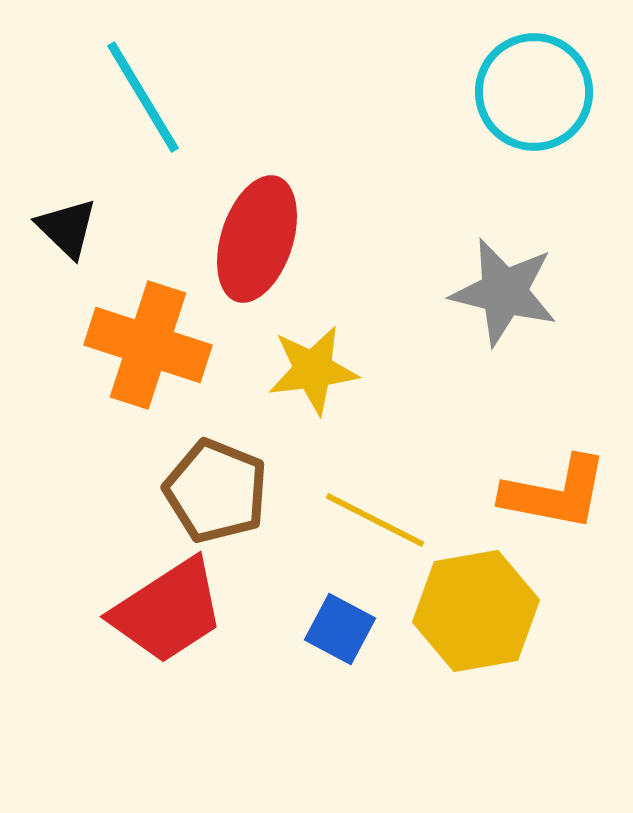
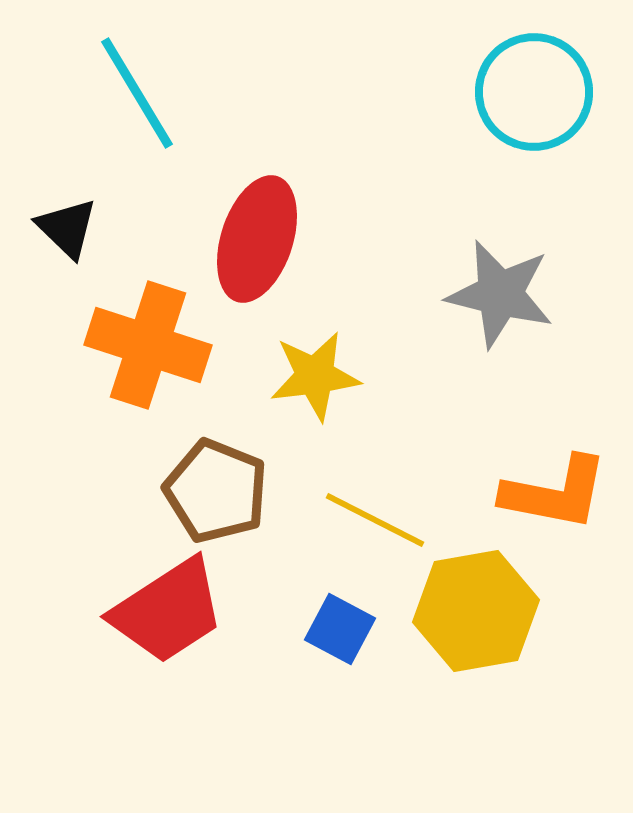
cyan line: moved 6 px left, 4 px up
gray star: moved 4 px left, 2 px down
yellow star: moved 2 px right, 6 px down
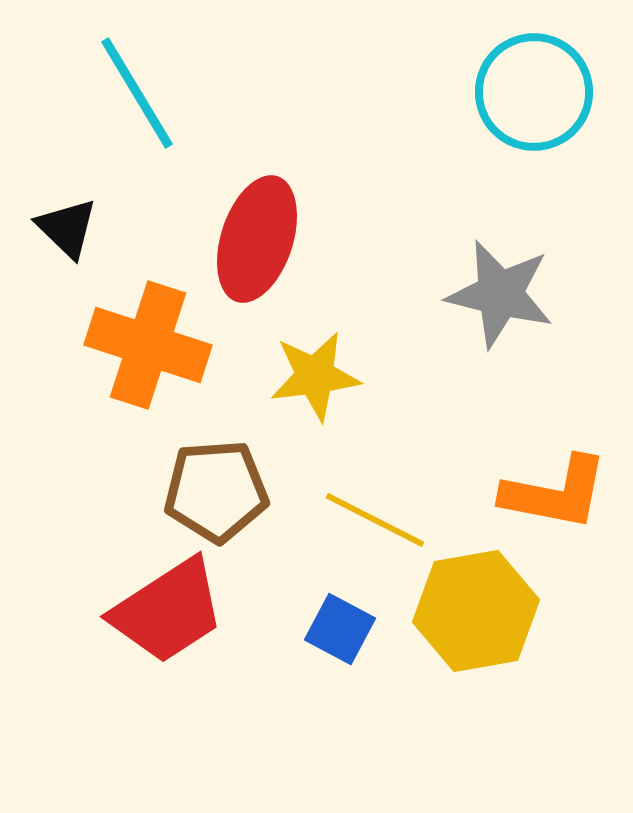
brown pentagon: rotated 26 degrees counterclockwise
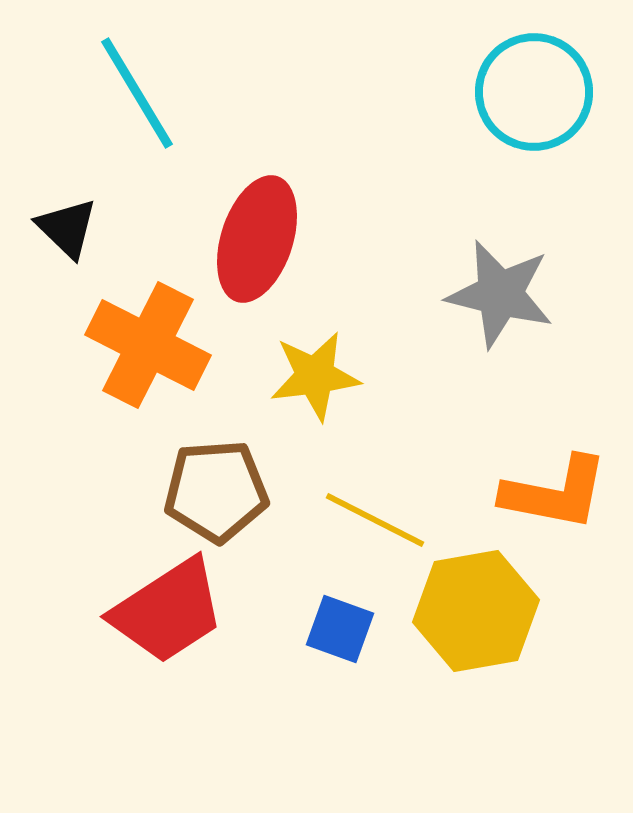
orange cross: rotated 9 degrees clockwise
blue square: rotated 8 degrees counterclockwise
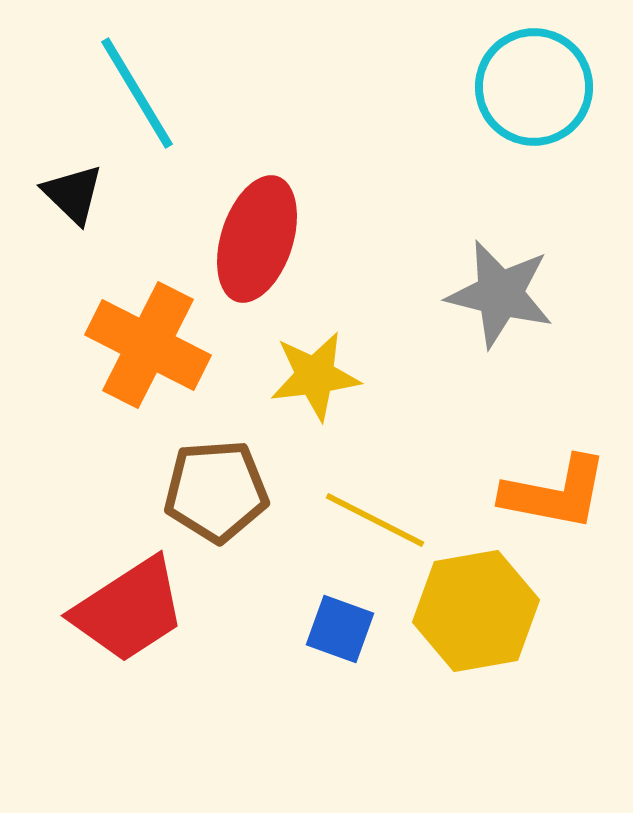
cyan circle: moved 5 px up
black triangle: moved 6 px right, 34 px up
red trapezoid: moved 39 px left, 1 px up
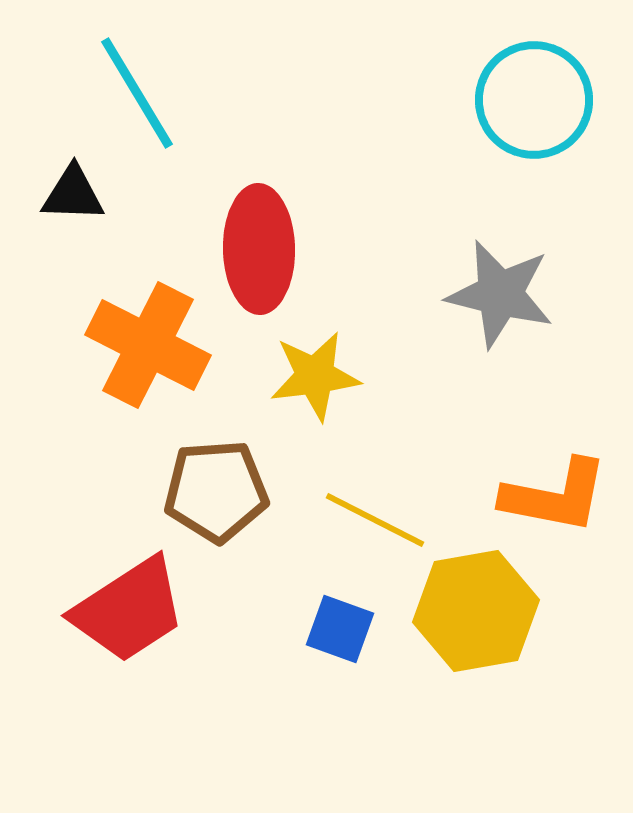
cyan circle: moved 13 px down
black triangle: rotated 42 degrees counterclockwise
red ellipse: moved 2 px right, 10 px down; rotated 19 degrees counterclockwise
orange L-shape: moved 3 px down
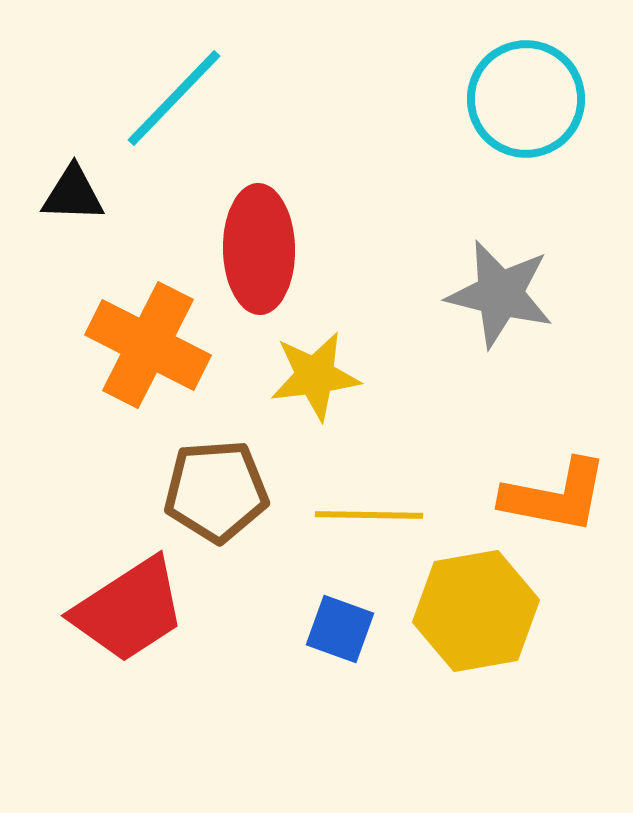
cyan line: moved 37 px right, 5 px down; rotated 75 degrees clockwise
cyan circle: moved 8 px left, 1 px up
yellow line: moved 6 px left, 5 px up; rotated 26 degrees counterclockwise
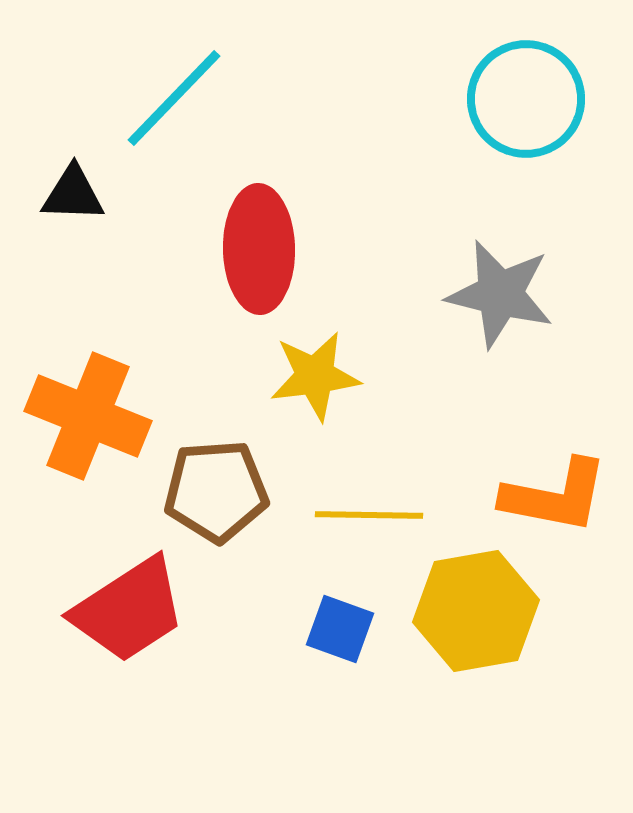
orange cross: moved 60 px left, 71 px down; rotated 5 degrees counterclockwise
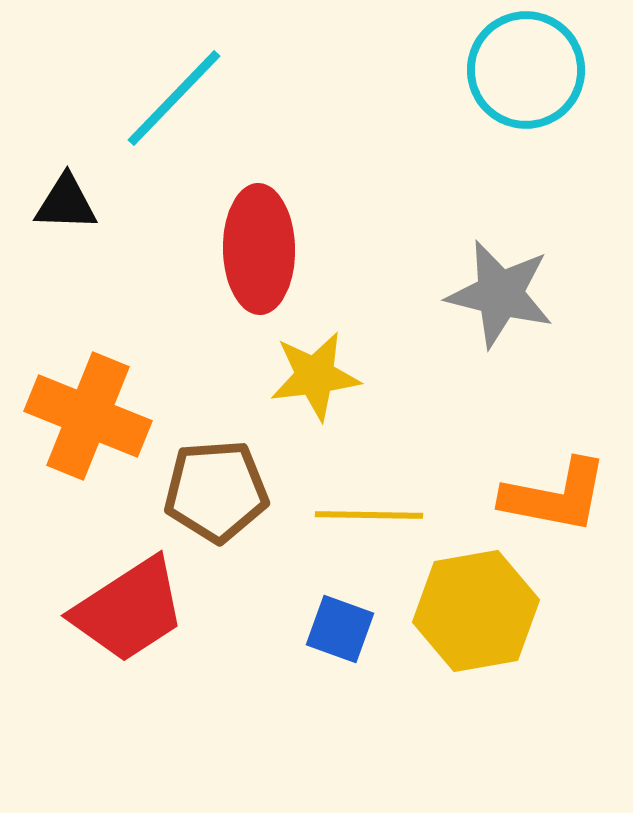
cyan circle: moved 29 px up
black triangle: moved 7 px left, 9 px down
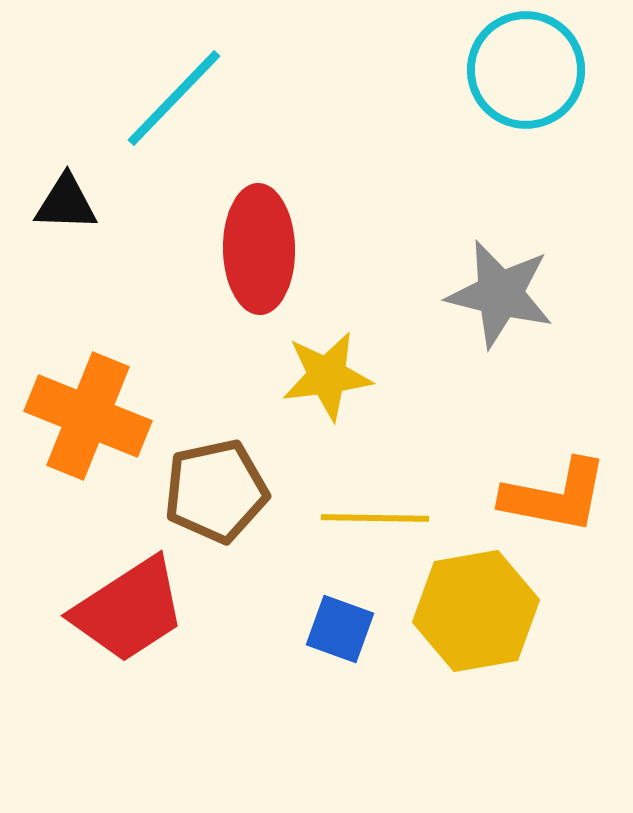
yellow star: moved 12 px right
brown pentagon: rotated 8 degrees counterclockwise
yellow line: moved 6 px right, 3 px down
